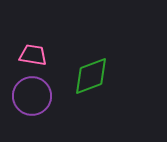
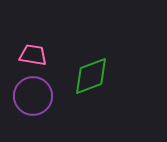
purple circle: moved 1 px right
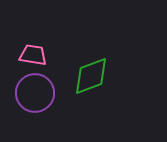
purple circle: moved 2 px right, 3 px up
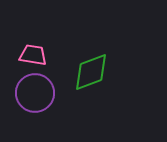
green diamond: moved 4 px up
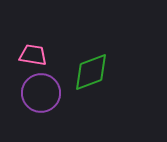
purple circle: moved 6 px right
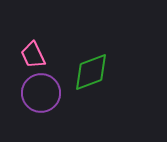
pink trapezoid: rotated 124 degrees counterclockwise
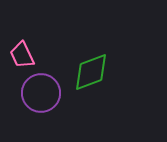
pink trapezoid: moved 11 px left
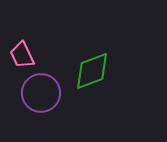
green diamond: moved 1 px right, 1 px up
